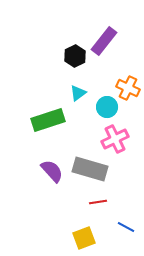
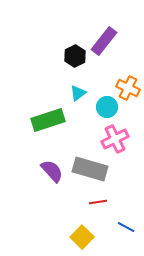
yellow square: moved 2 px left, 1 px up; rotated 25 degrees counterclockwise
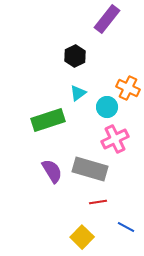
purple rectangle: moved 3 px right, 22 px up
purple semicircle: rotated 10 degrees clockwise
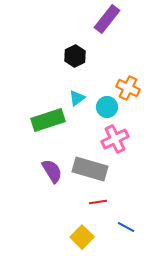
cyan triangle: moved 1 px left, 5 px down
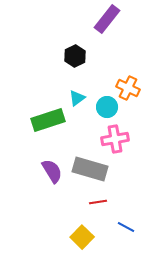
pink cross: rotated 16 degrees clockwise
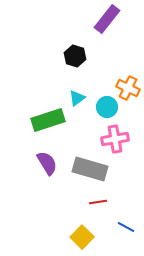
black hexagon: rotated 15 degrees counterclockwise
purple semicircle: moved 5 px left, 8 px up
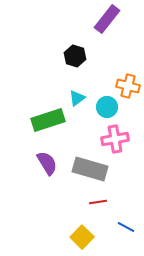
orange cross: moved 2 px up; rotated 10 degrees counterclockwise
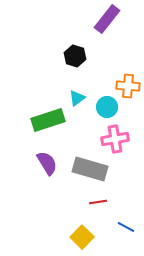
orange cross: rotated 10 degrees counterclockwise
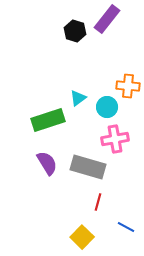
black hexagon: moved 25 px up
cyan triangle: moved 1 px right
gray rectangle: moved 2 px left, 2 px up
red line: rotated 66 degrees counterclockwise
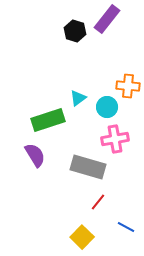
purple semicircle: moved 12 px left, 8 px up
red line: rotated 24 degrees clockwise
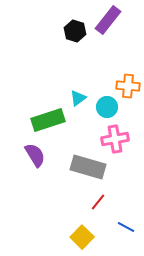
purple rectangle: moved 1 px right, 1 px down
